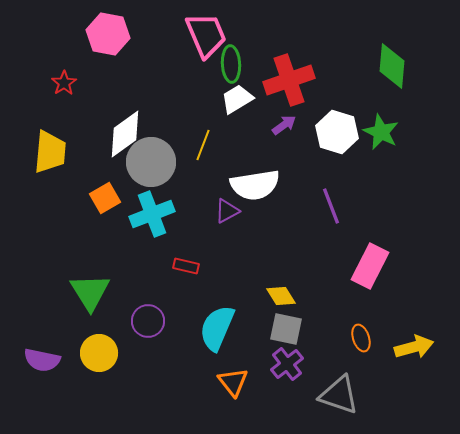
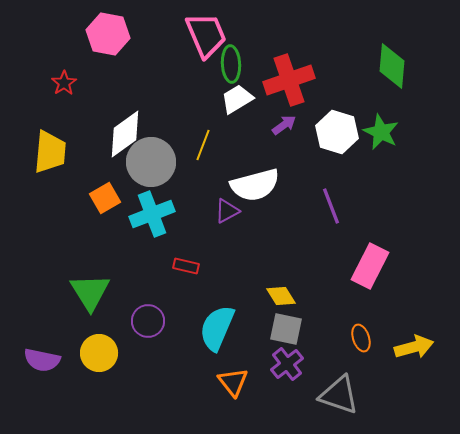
white semicircle: rotated 6 degrees counterclockwise
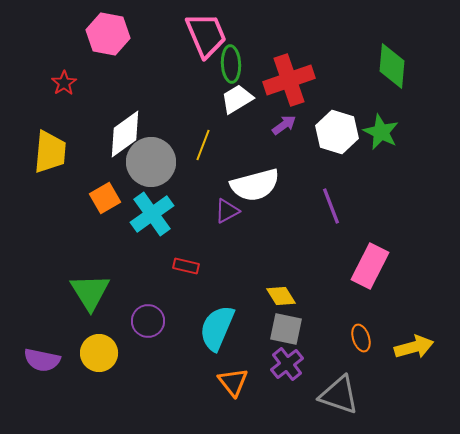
cyan cross: rotated 15 degrees counterclockwise
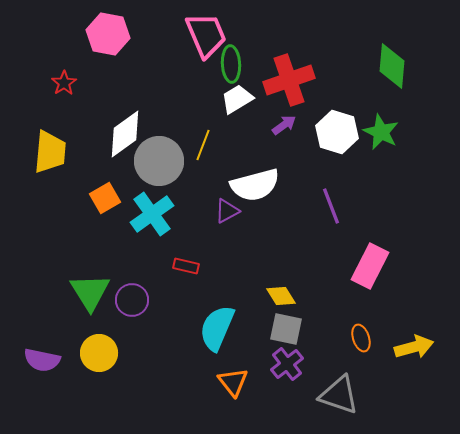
gray circle: moved 8 px right, 1 px up
purple circle: moved 16 px left, 21 px up
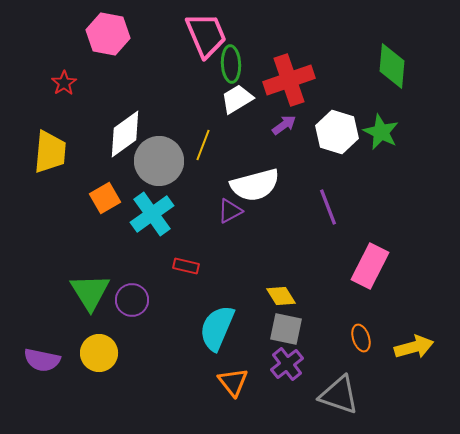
purple line: moved 3 px left, 1 px down
purple triangle: moved 3 px right
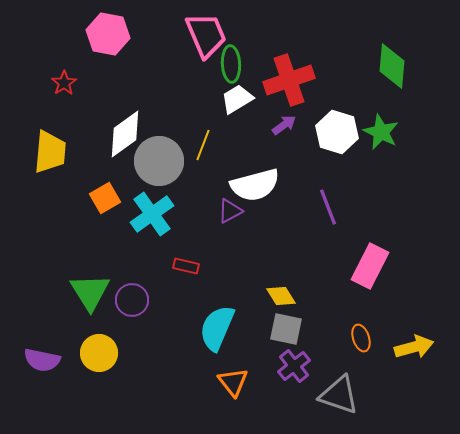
purple cross: moved 7 px right, 2 px down
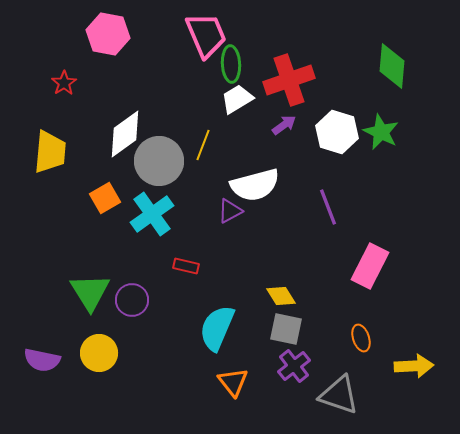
yellow arrow: moved 19 px down; rotated 12 degrees clockwise
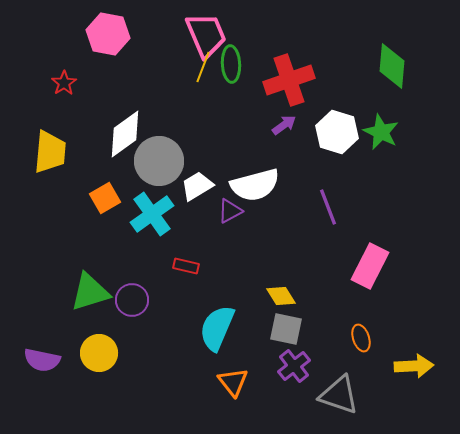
white trapezoid: moved 40 px left, 87 px down
yellow line: moved 78 px up
green triangle: rotated 45 degrees clockwise
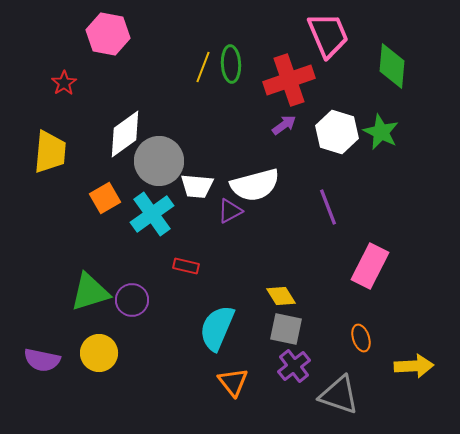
pink trapezoid: moved 122 px right
white trapezoid: rotated 144 degrees counterclockwise
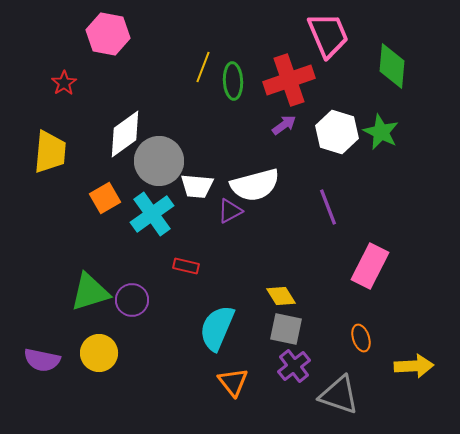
green ellipse: moved 2 px right, 17 px down
